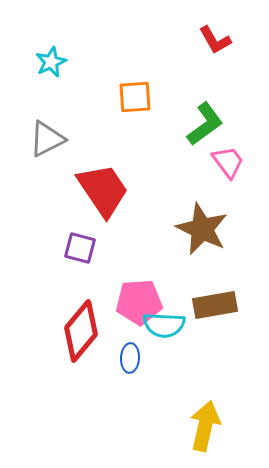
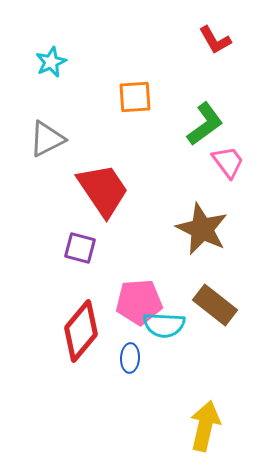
brown rectangle: rotated 48 degrees clockwise
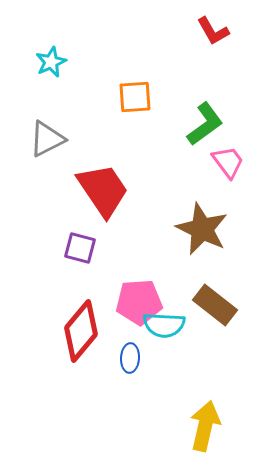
red L-shape: moved 2 px left, 9 px up
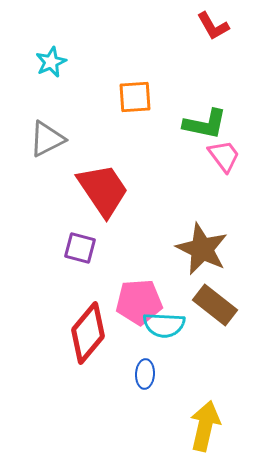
red L-shape: moved 5 px up
green L-shape: rotated 48 degrees clockwise
pink trapezoid: moved 4 px left, 6 px up
brown star: moved 20 px down
red diamond: moved 7 px right, 2 px down
blue ellipse: moved 15 px right, 16 px down
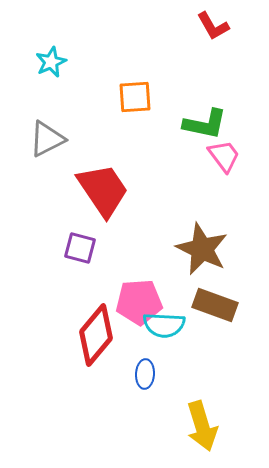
brown rectangle: rotated 18 degrees counterclockwise
red diamond: moved 8 px right, 2 px down
yellow arrow: moved 3 px left; rotated 150 degrees clockwise
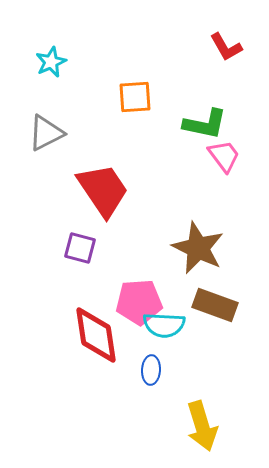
red L-shape: moved 13 px right, 21 px down
gray triangle: moved 1 px left, 6 px up
brown star: moved 4 px left, 1 px up
red diamond: rotated 48 degrees counterclockwise
blue ellipse: moved 6 px right, 4 px up
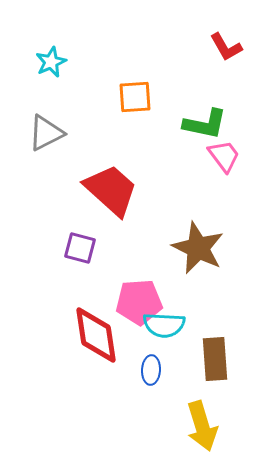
red trapezoid: moved 8 px right; rotated 14 degrees counterclockwise
brown rectangle: moved 54 px down; rotated 66 degrees clockwise
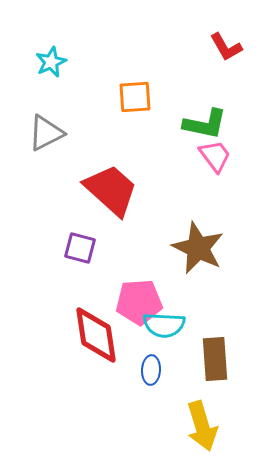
pink trapezoid: moved 9 px left
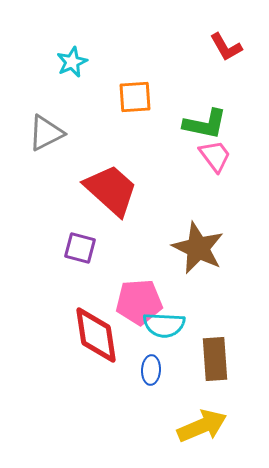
cyan star: moved 21 px right
yellow arrow: rotated 96 degrees counterclockwise
